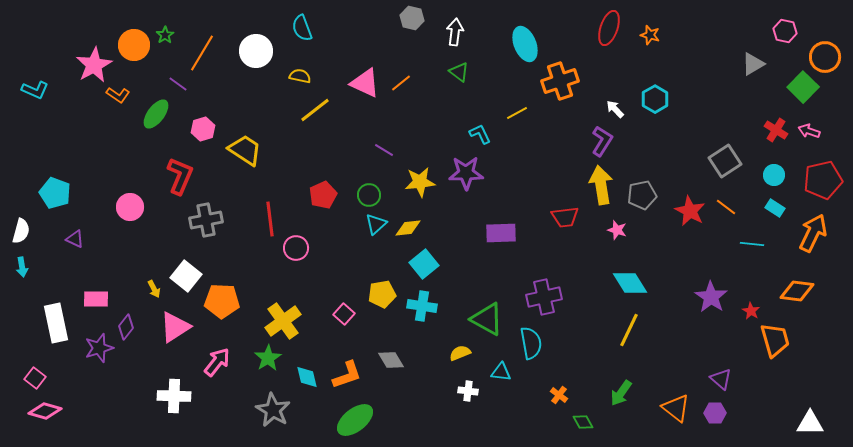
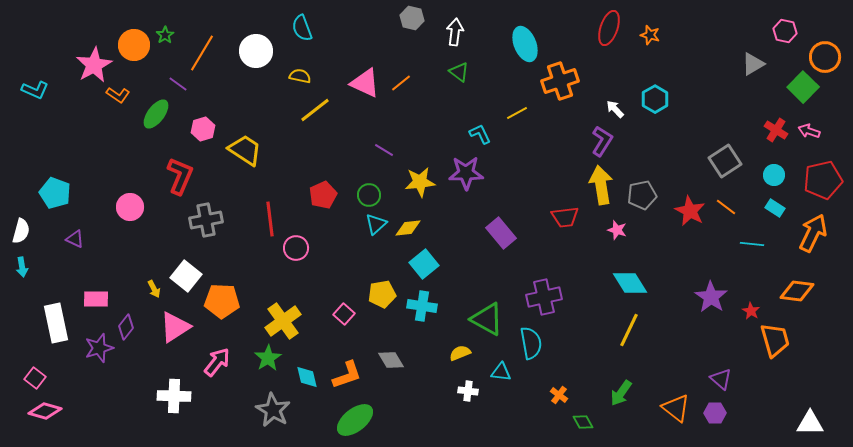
purple rectangle at (501, 233): rotated 52 degrees clockwise
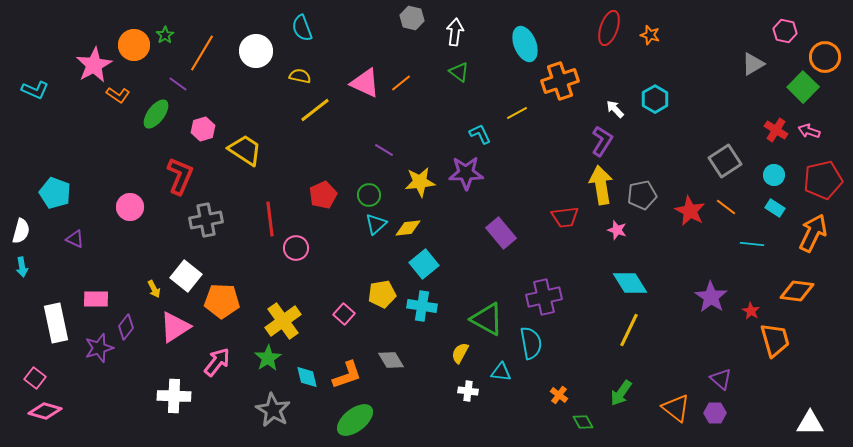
yellow semicircle at (460, 353): rotated 40 degrees counterclockwise
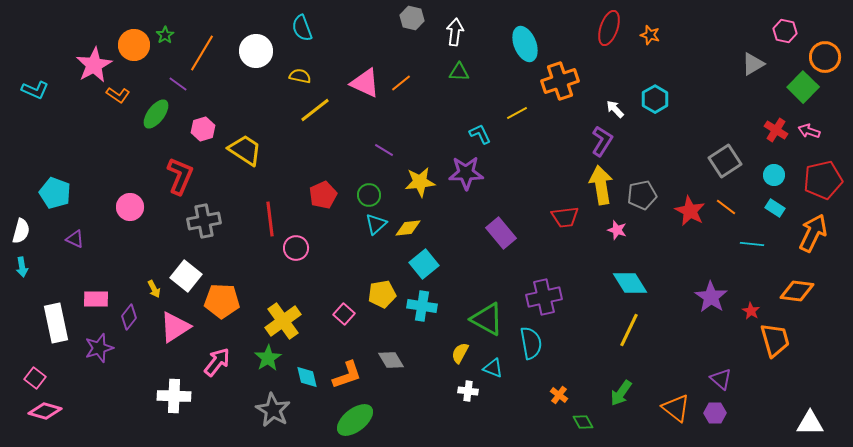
green triangle at (459, 72): rotated 35 degrees counterclockwise
gray cross at (206, 220): moved 2 px left, 1 px down
purple diamond at (126, 327): moved 3 px right, 10 px up
cyan triangle at (501, 372): moved 8 px left, 4 px up; rotated 15 degrees clockwise
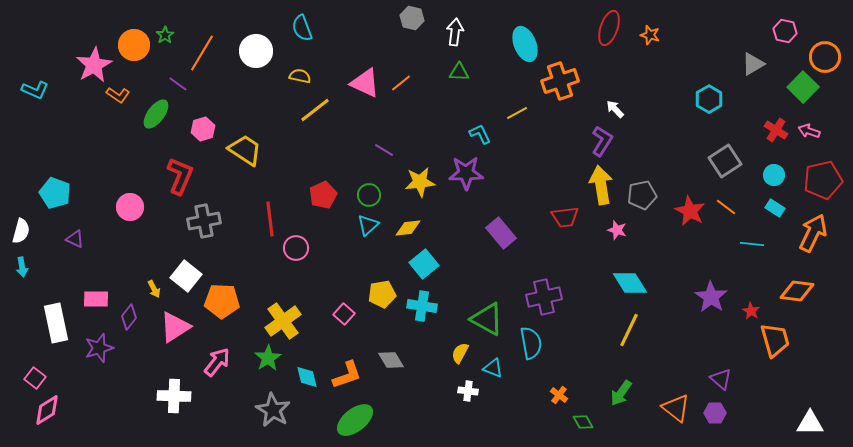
cyan hexagon at (655, 99): moved 54 px right
cyan triangle at (376, 224): moved 8 px left, 1 px down
pink diamond at (45, 411): moved 2 px right, 1 px up; rotated 48 degrees counterclockwise
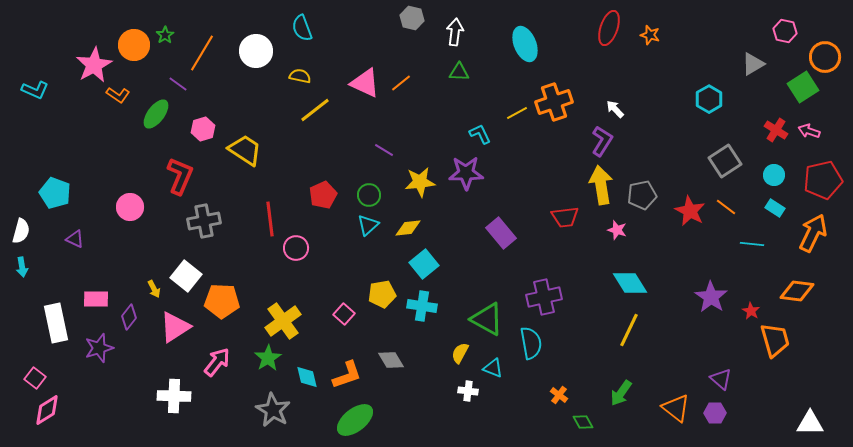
orange cross at (560, 81): moved 6 px left, 21 px down
green square at (803, 87): rotated 12 degrees clockwise
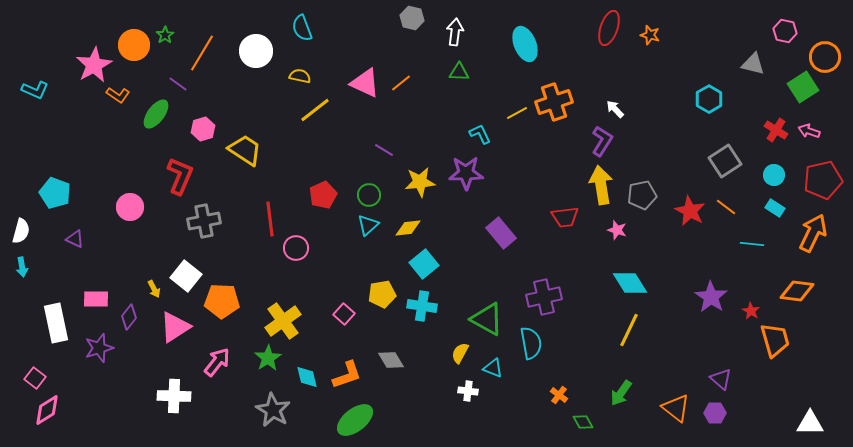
gray triangle at (753, 64): rotated 45 degrees clockwise
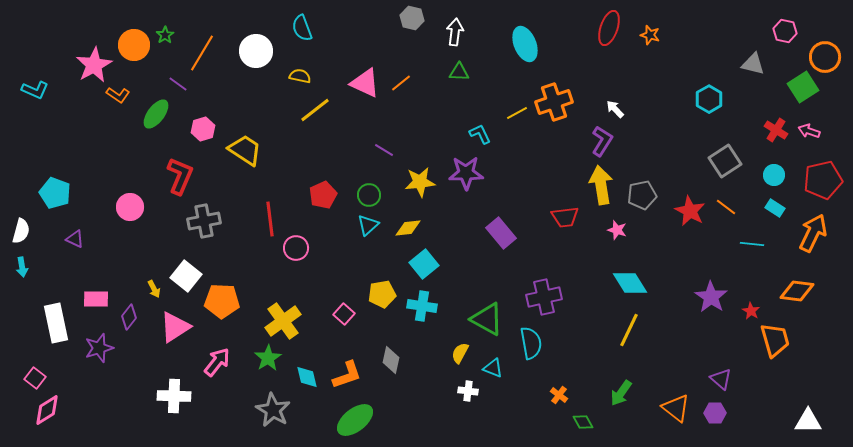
gray diamond at (391, 360): rotated 44 degrees clockwise
white triangle at (810, 423): moved 2 px left, 2 px up
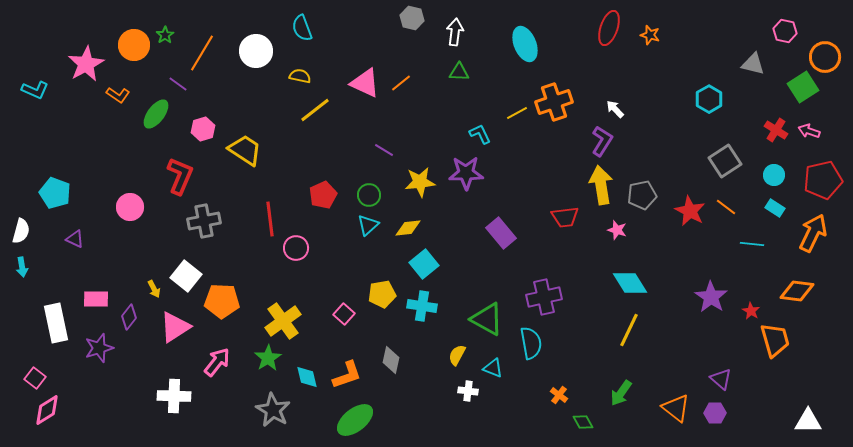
pink star at (94, 65): moved 8 px left, 1 px up
yellow semicircle at (460, 353): moved 3 px left, 2 px down
